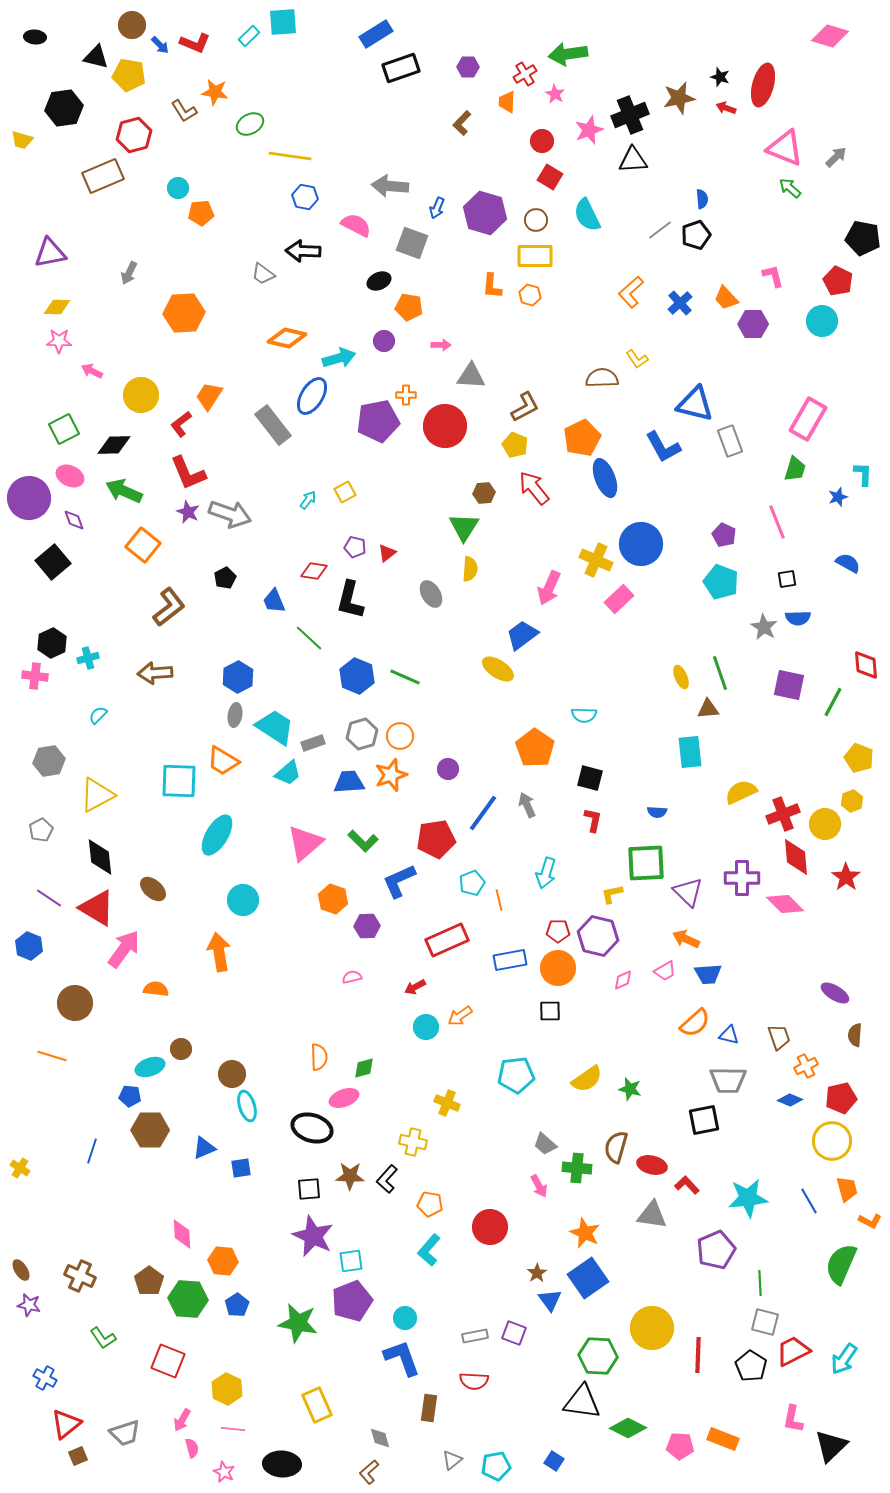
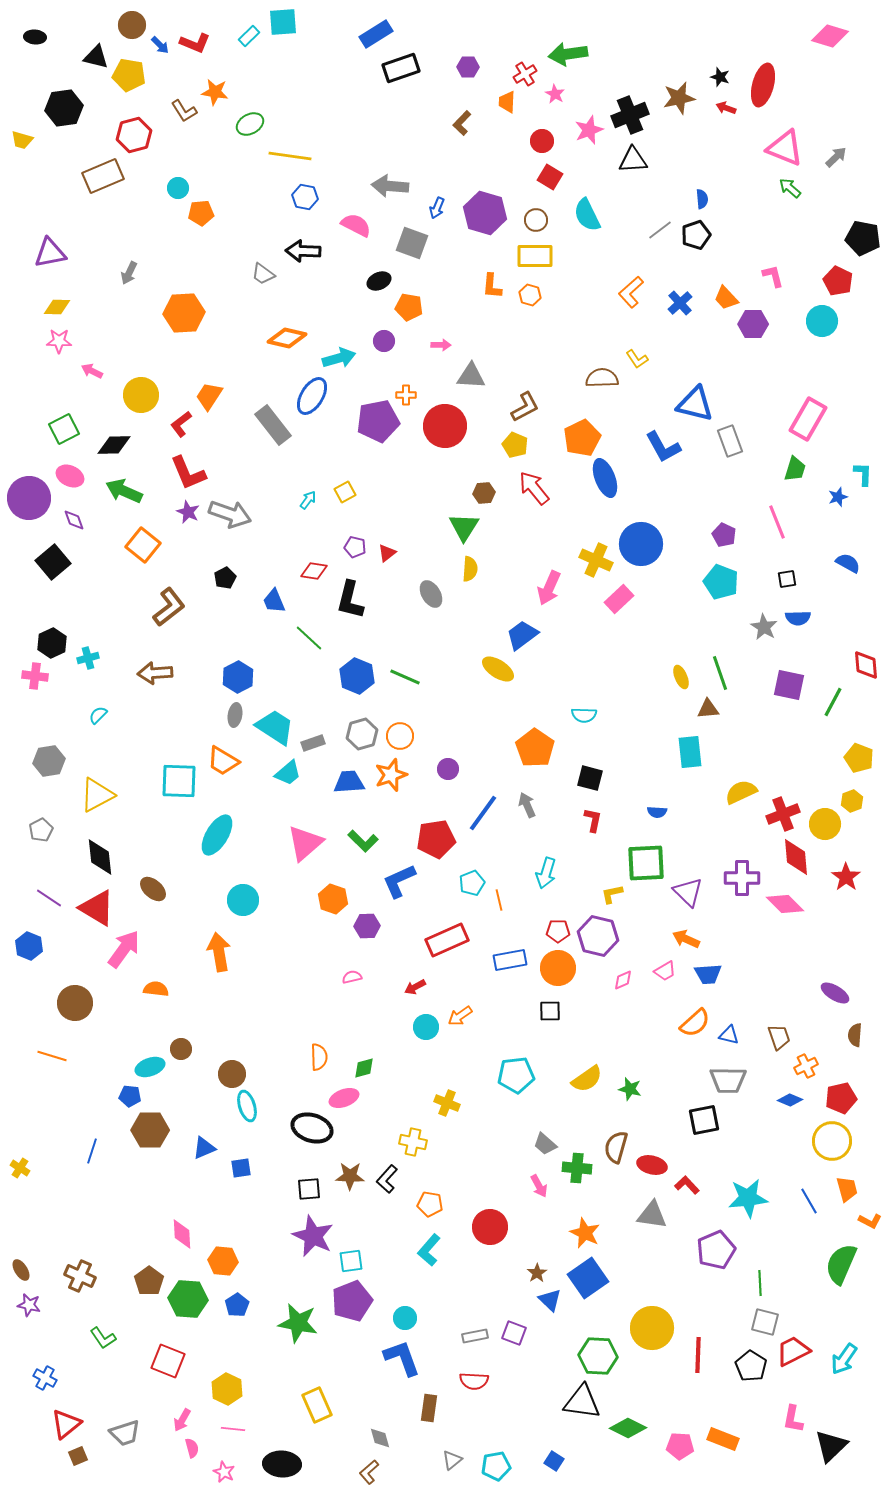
blue triangle at (550, 1300): rotated 10 degrees counterclockwise
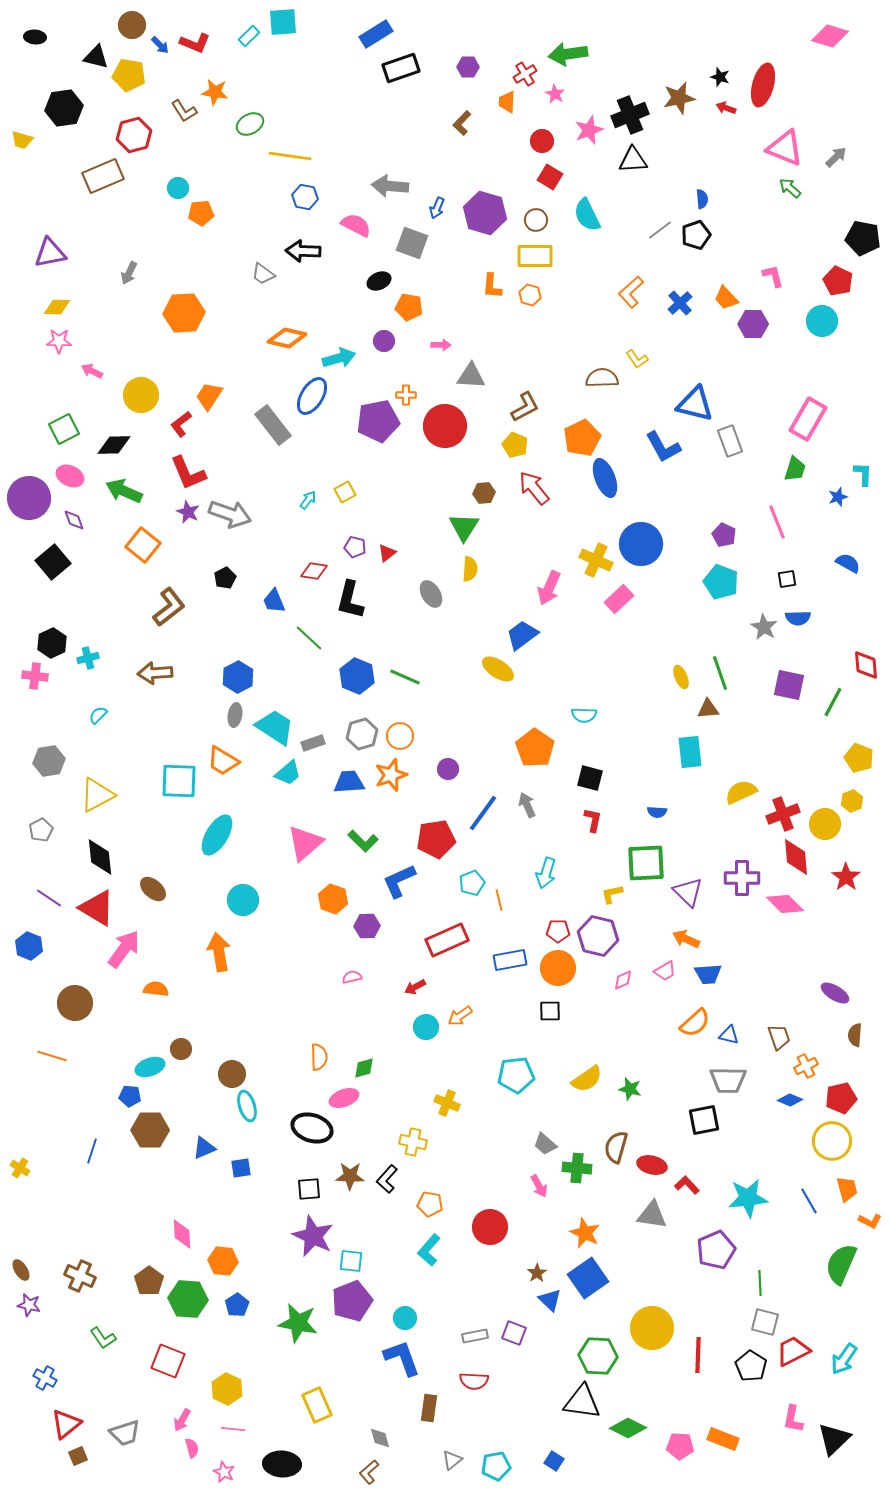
cyan square at (351, 1261): rotated 15 degrees clockwise
black triangle at (831, 1446): moved 3 px right, 7 px up
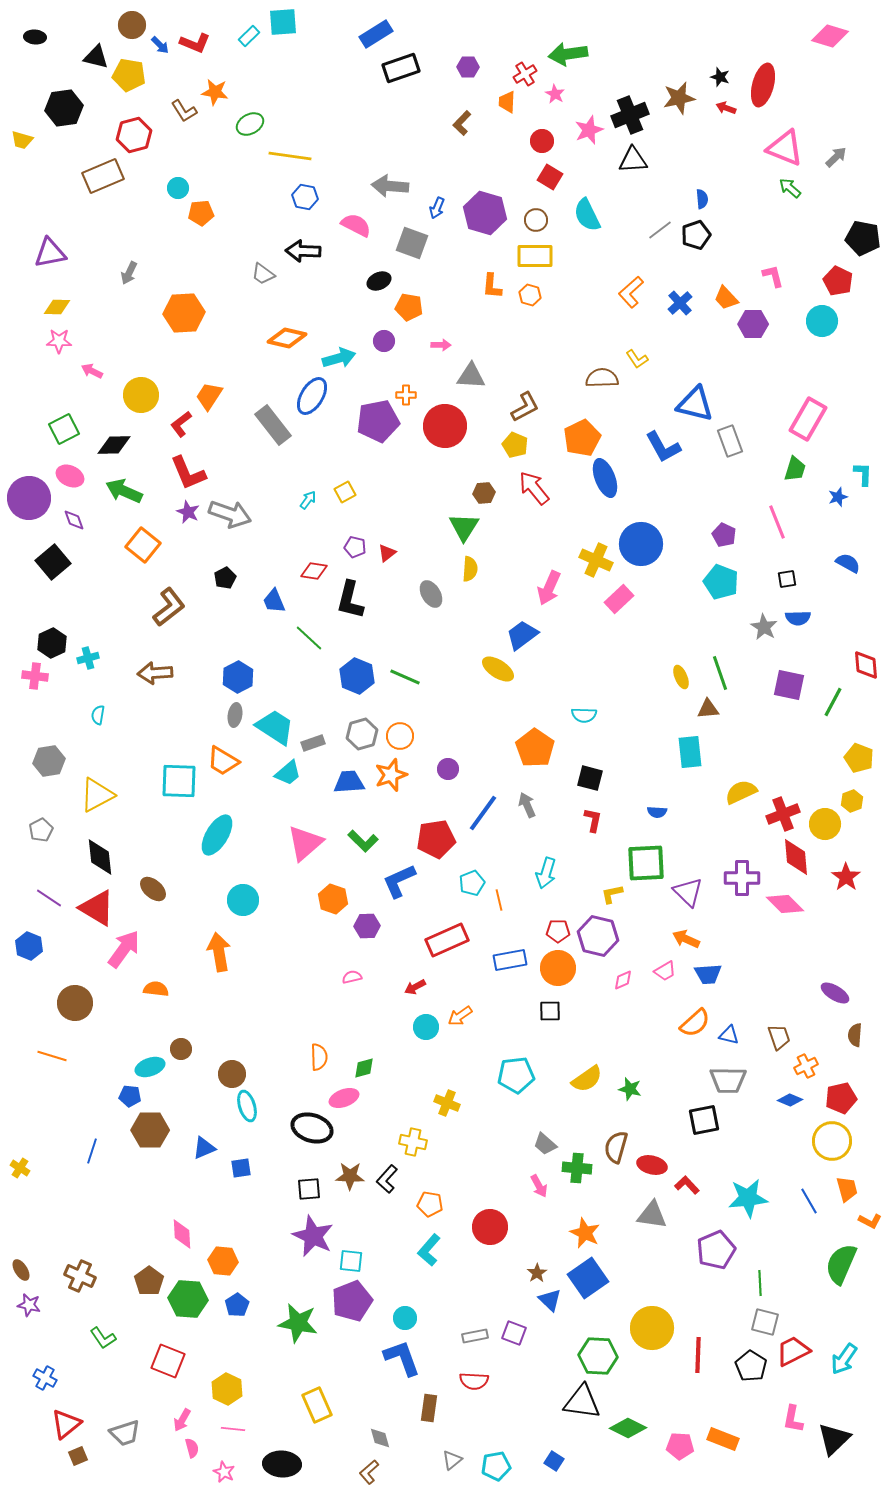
cyan semicircle at (98, 715): rotated 36 degrees counterclockwise
